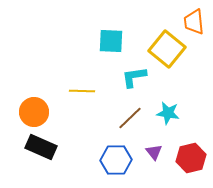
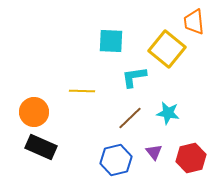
blue hexagon: rotated 12 degrees counterclockwise
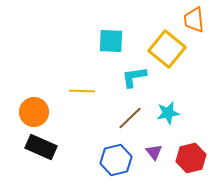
orange trapezoid: moved 2 px up
cyan star: rotated 20 degrees counterclockwise
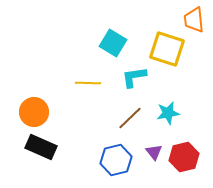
cyan square: moved 2 px right, 2 px down; rotated 28 degrees clockwise
yellow square: rotated 21 degrees counterclockwise
yellow line: moved 6 px right, 8 px up
red hexagon: moved 7 px left, 1 px up
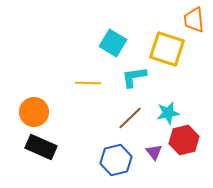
red hexagon: moved 17 px up
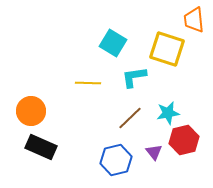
orange circle: moved 3 px left, 1 px up
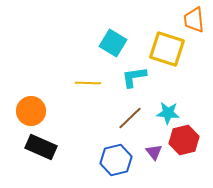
cyan star: rotated 15 degrees clockwise
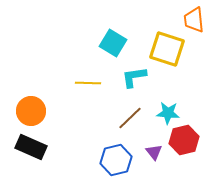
black rectangle: moved 10 px left
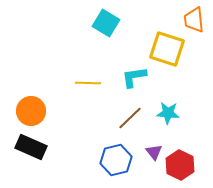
cyan square: moved 7 px left, 20 px up
red hexagon: moved 4 px left, 25 px down; rotated 20 degrees counterclockwise
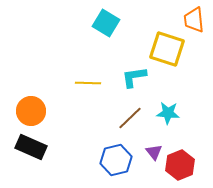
red hexagon: rotated 12 degrees clockwise
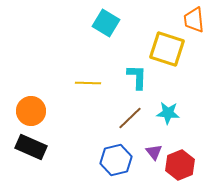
cyan L-shape: moved 3 px right; rotated 100 degrees clockwise
